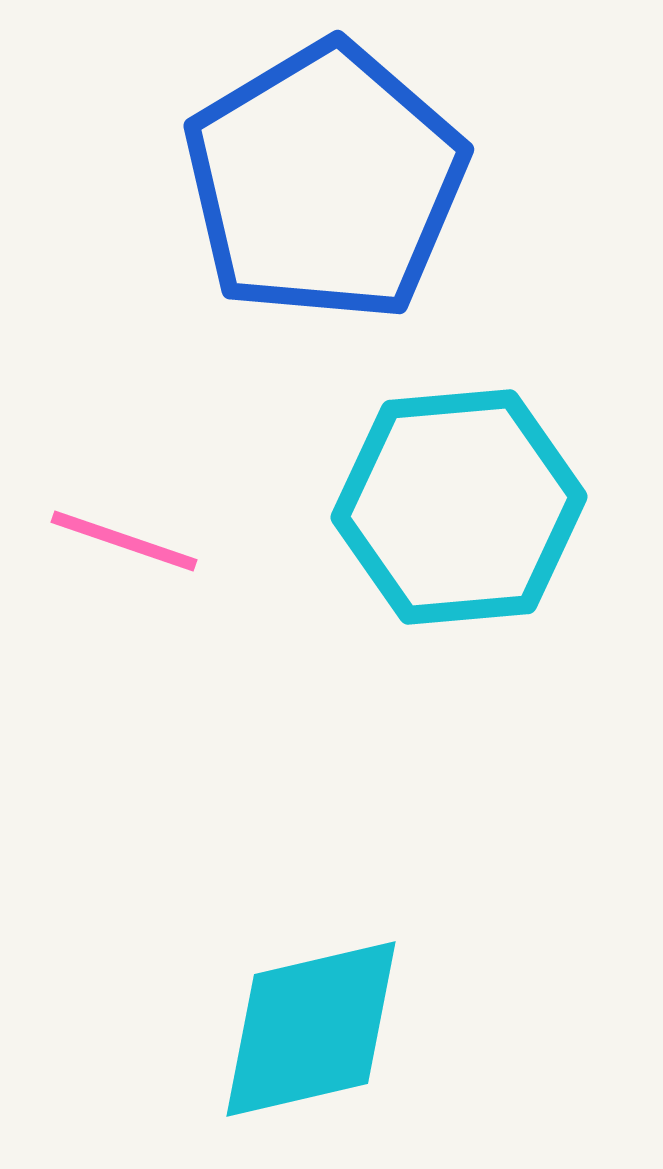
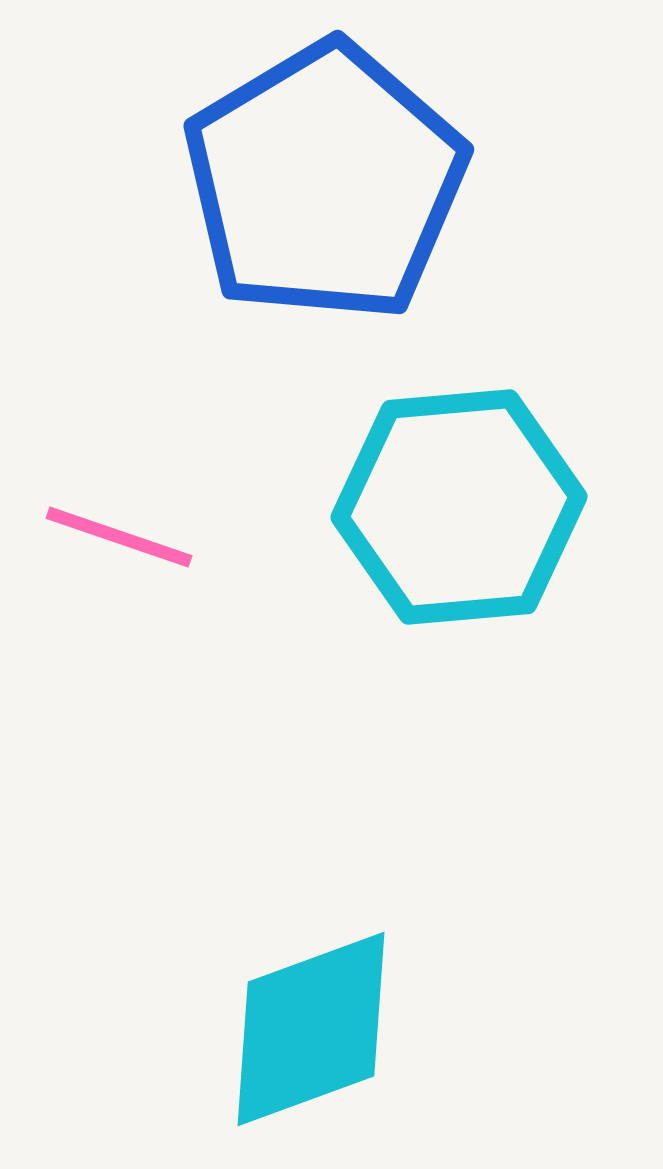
pink line: moved 5 px left, 4 px up
cyan diamond: rotated 7 degrees counterclockwise
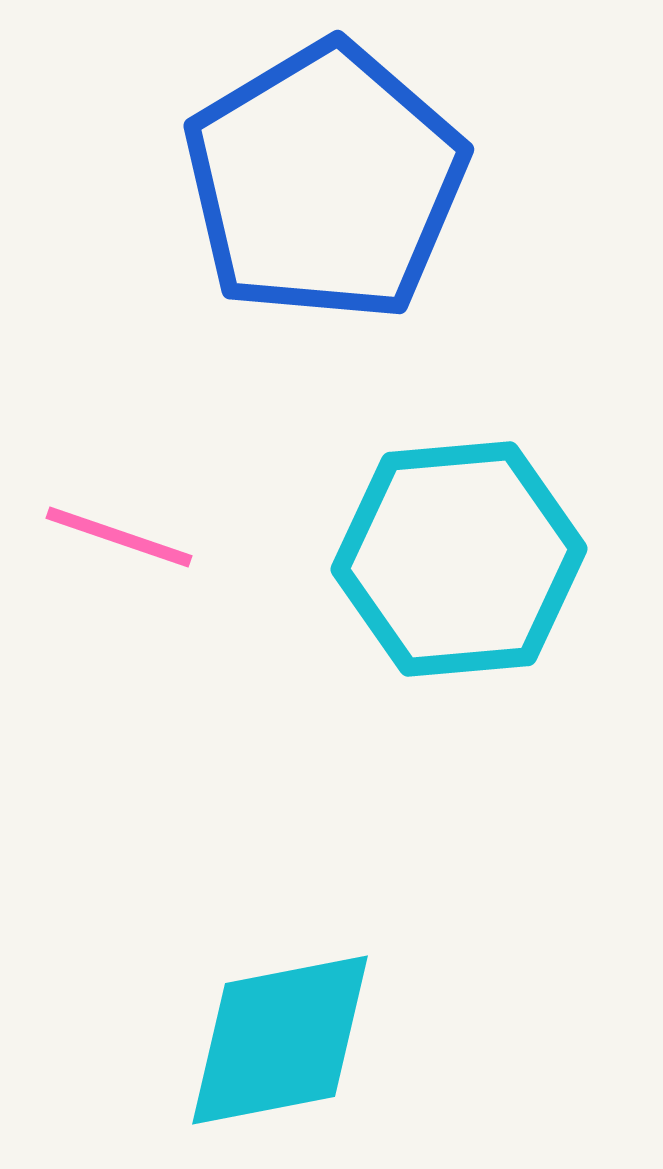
cyan hexagon: moved 52 px down
cyan diamond: moved 31 px left, 11 px down; rotated 9 degrees clockwise
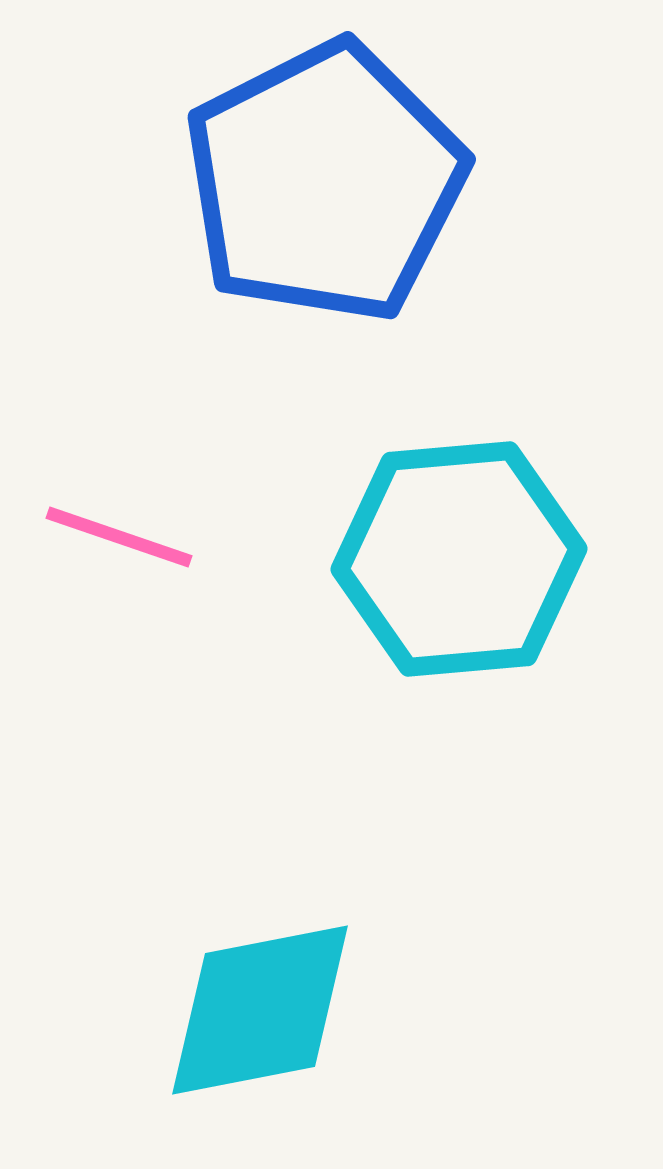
blue pentagon: rotated 4 degrees clockwise
cyan diamond: moved 20 px left, 30 px up
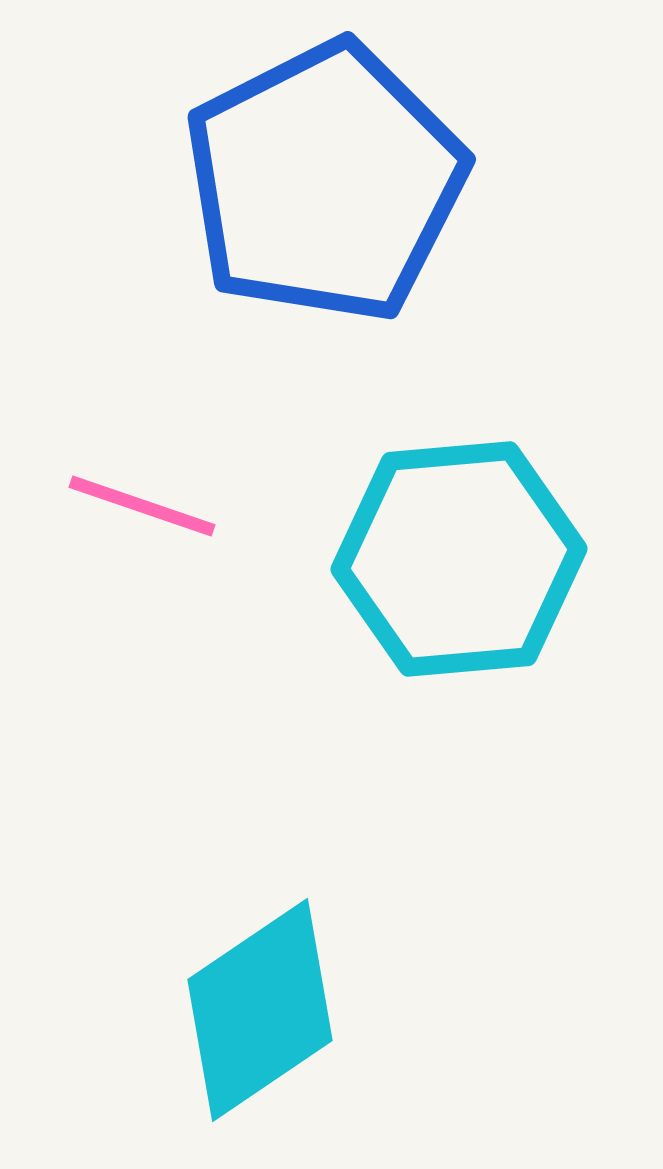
pink line: moved 23 px right, 31 px up
cyan diamond: rotated 23 degrees counterclockwise
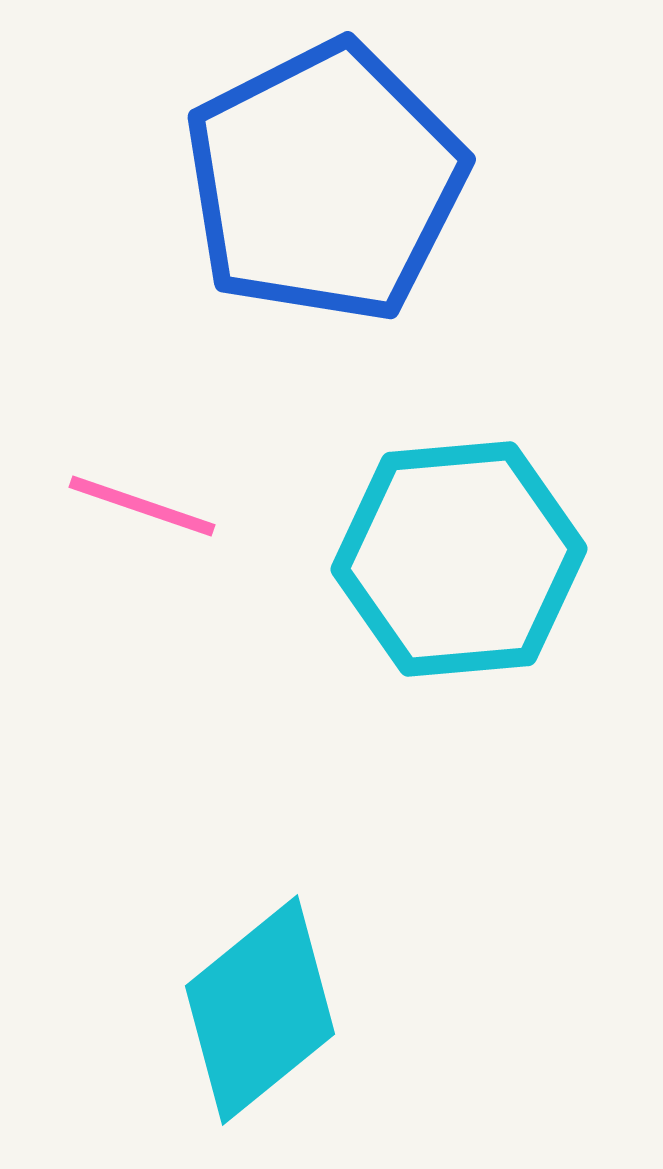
cyan diamond: rotated 5 degrees counterclockwise
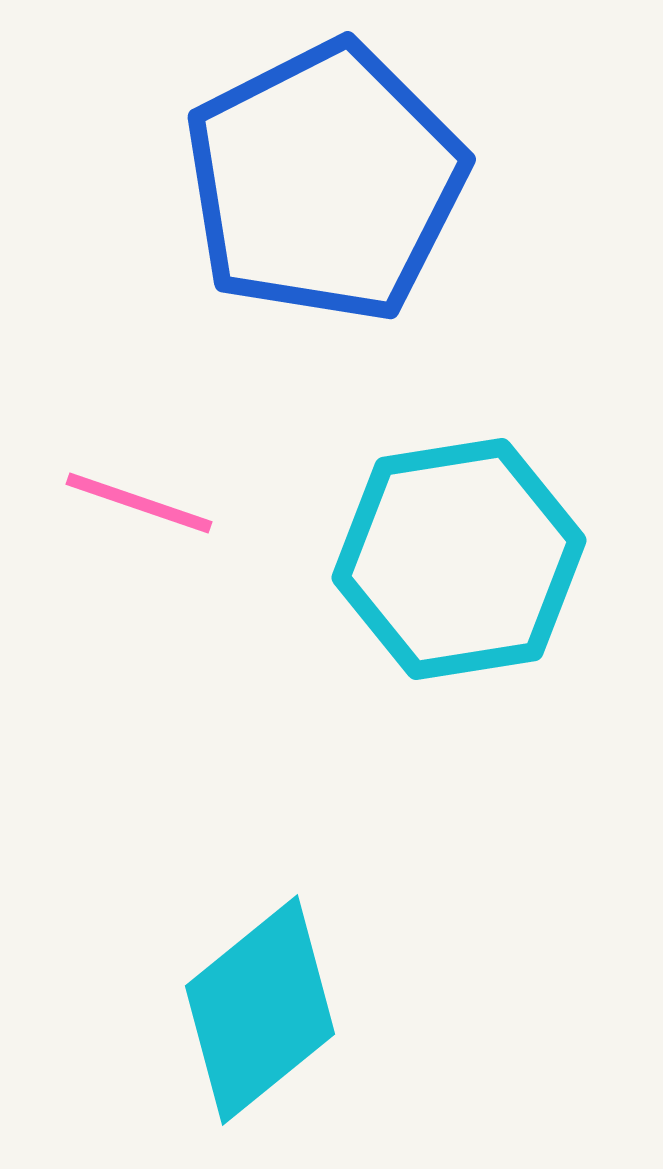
pink line: moved 3 px left, 3 px up
cyan hexagon: rotated 4 degrees counterclockwise
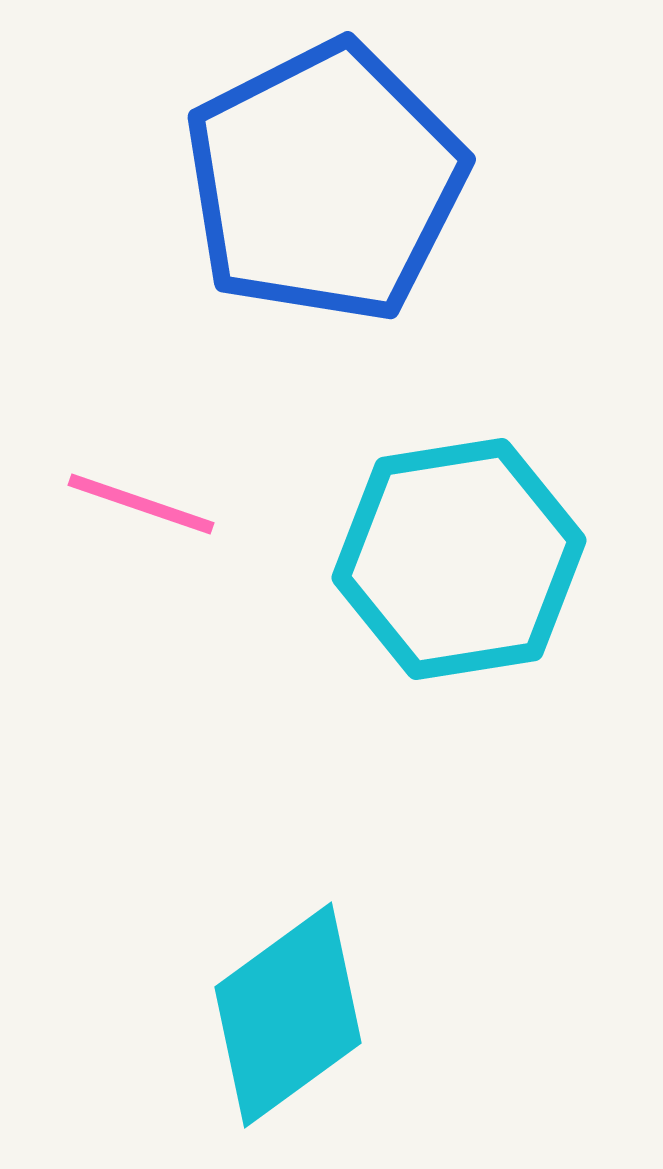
pink line: moved 2 px right, 1 px down
cyan diamond: moved 28 px right, 5 px down; rotated 3 degrees clockwise
